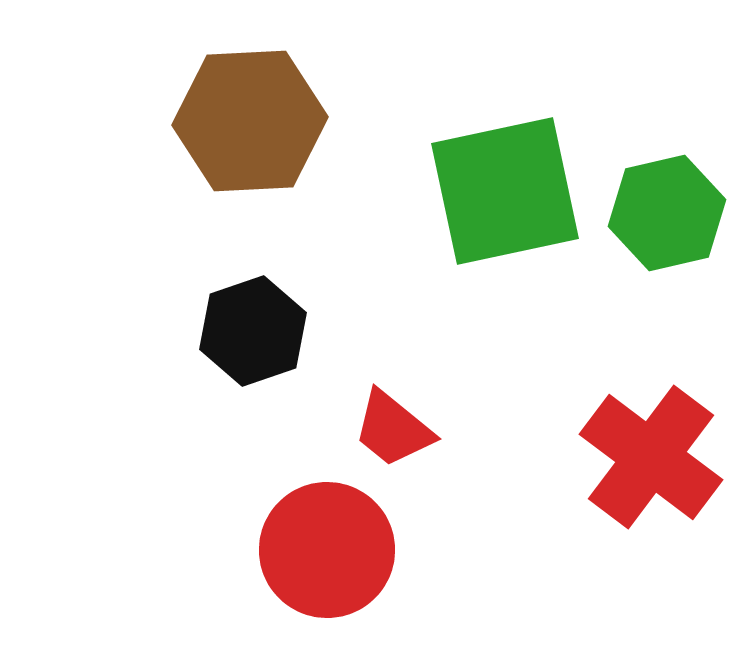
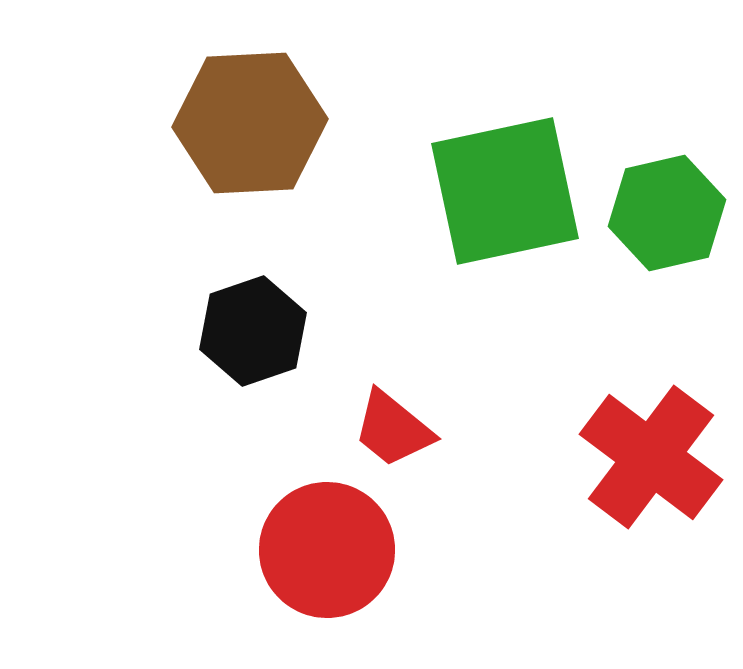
brown hexagon: moved 2 px down
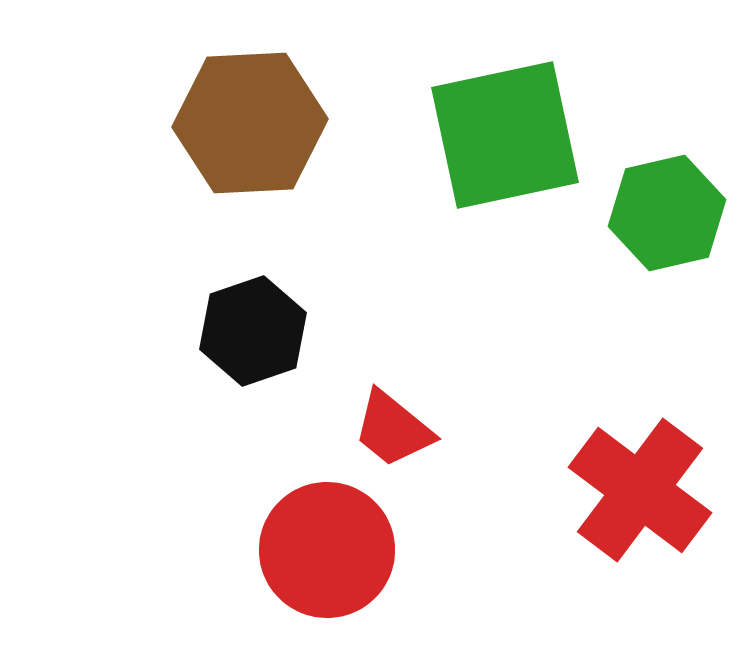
green square: moved 56 px up
red cross: moved 11 px left, 33 px down
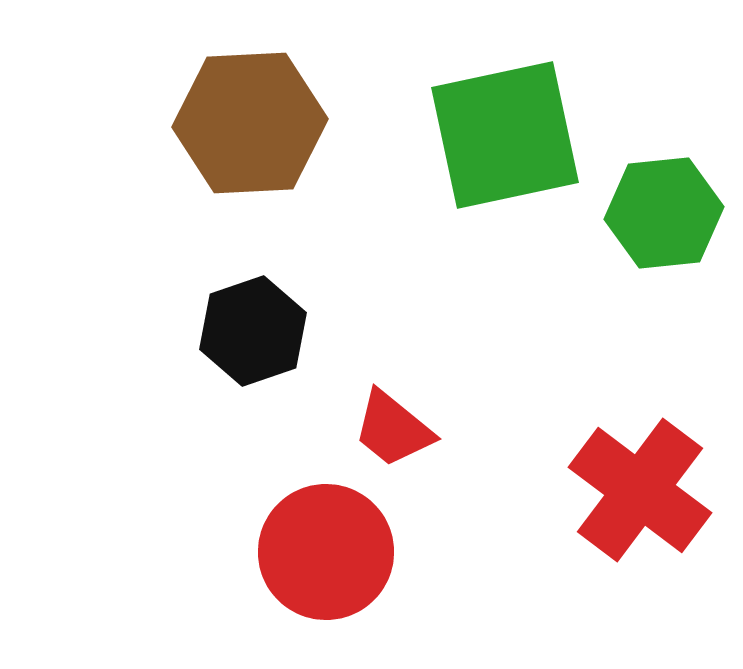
green hexagon: moved 3 px left; rotated 7 degrees clockwise
red circle: moved 1 px left, 2 px down
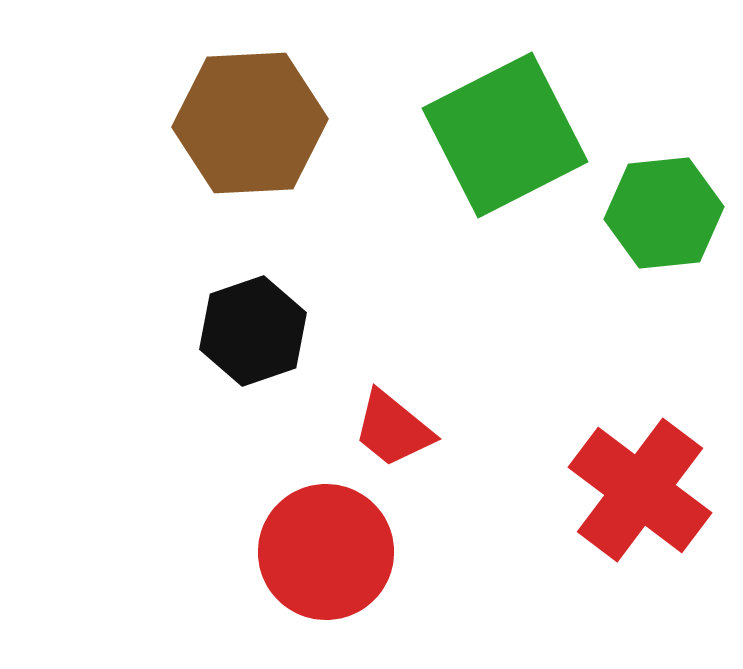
green square: rotated 15 degrees counterclockwise
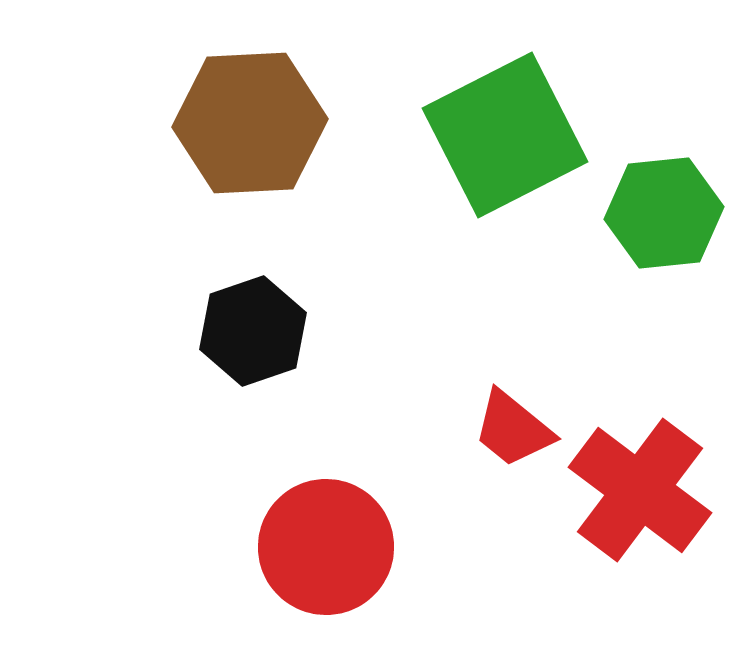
red trapezoid: moved 120 px right
red circle: moved 5 px up
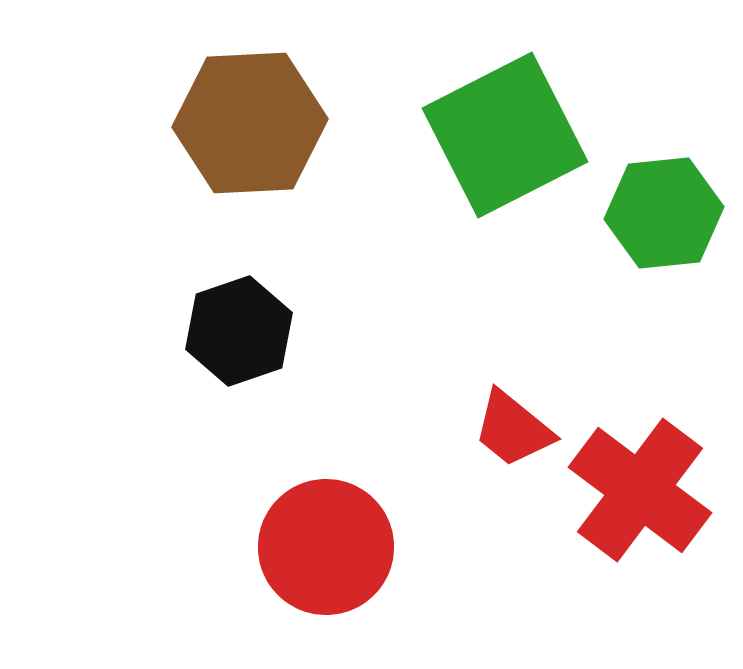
black hexagon: moved 14 px left
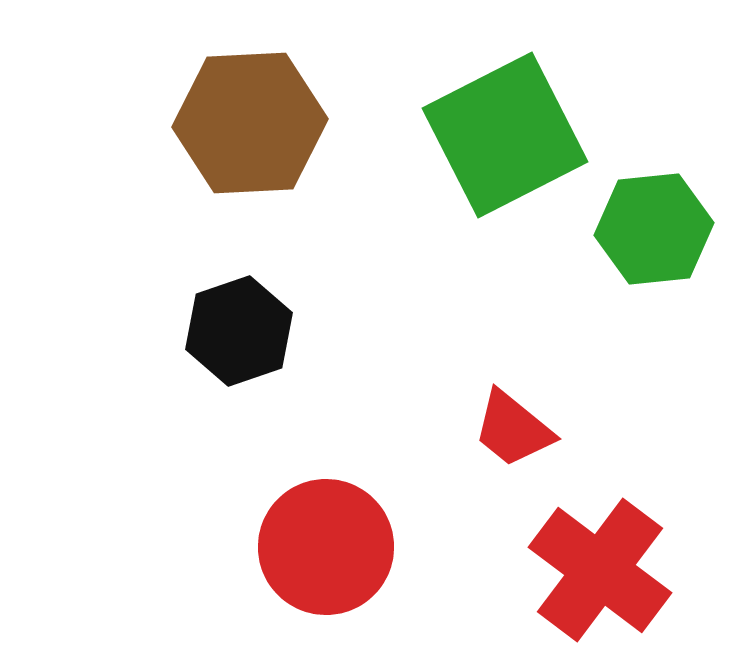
green hexagon: moved 10 px left, 16 px down
red cross: moved 40 px left, 80 px down
